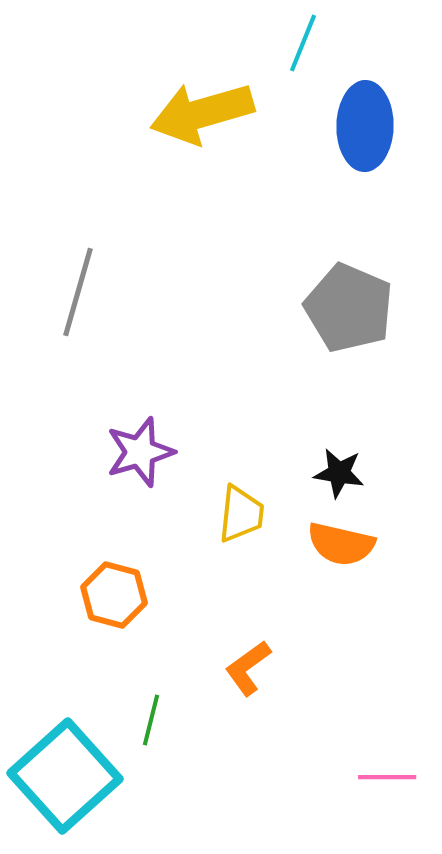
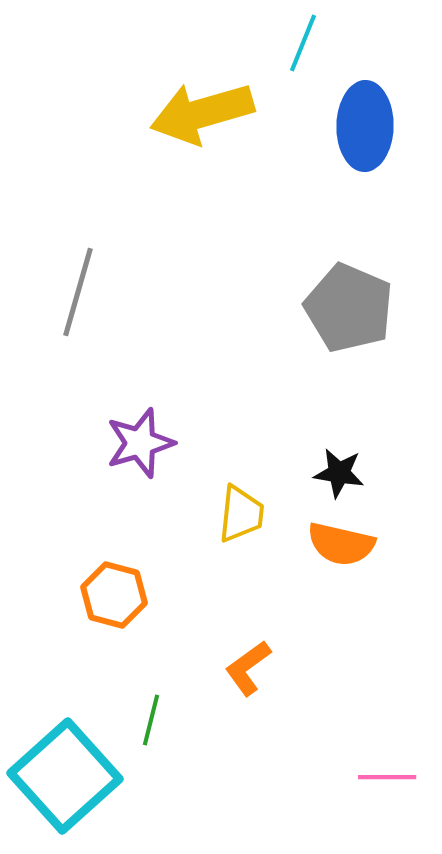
purple star: moved 9 px up
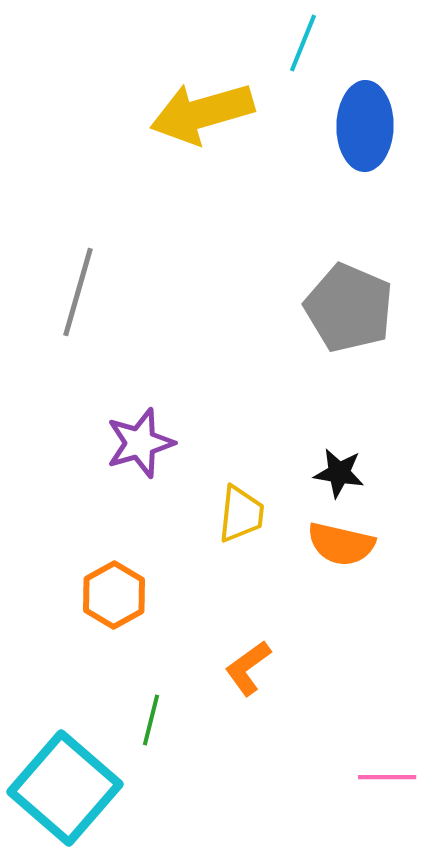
orange hexagon: rotated 16 degrees clockwise
cyan square: moved 12 px down; rotated 7 degrees counterclockwise
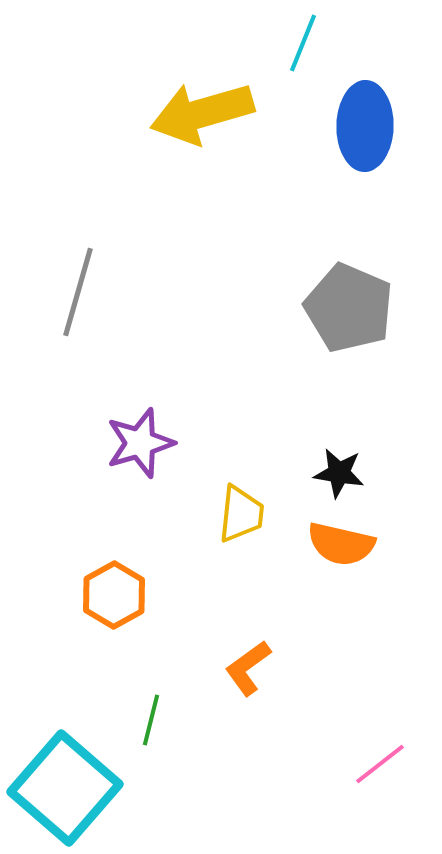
pink line: moved 7 px left, 13 px up; rotated 38 degrees counterclockwise
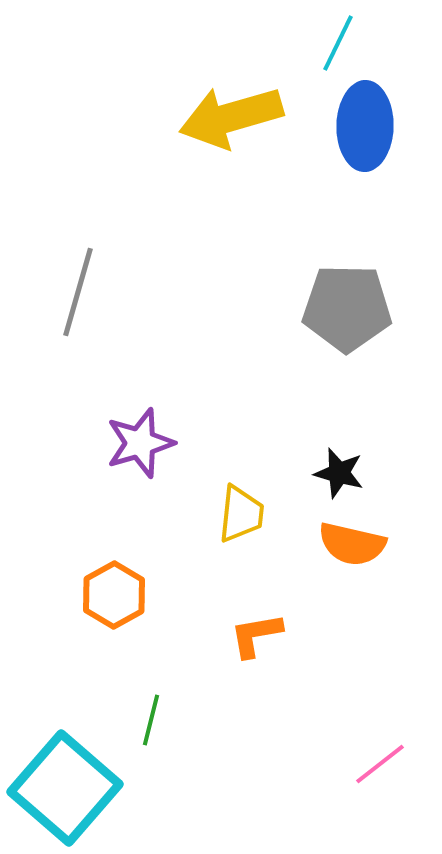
cyan line: moved 35 px right; rotated 4 degrees clockwise
yellow arrow: moved 29 px right, 4 px down
gray pentagon: moved 2 px left; rotated 22 degrees counterclockwise
black star: rotated 6 degrees clockwise
orange semicircle: moved 11 px right
orange L-shape: moved 8 px right, 33 px up; rotated 26 degrees clockwise
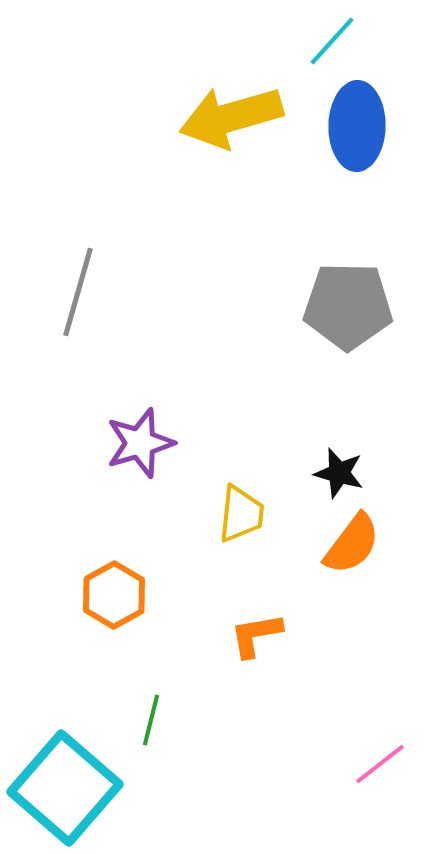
cyan line: moved 6 px left, 2 px up; rotated 16 degrees clockwise
blue ellipse: moved 8 px left
gray pentagon: moved 1 px right, 2 px up
orange semicircle: rotated 66 degrees counterclockwise
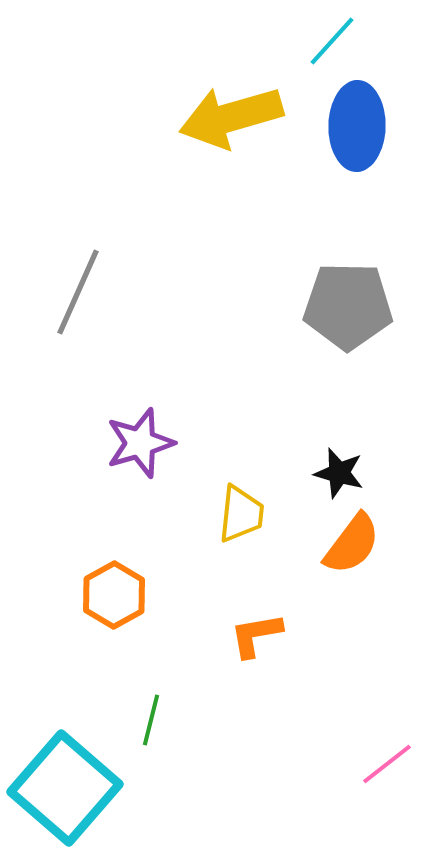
gray line: rotated 8 degrees clockwise
pink line: moved 7 px right
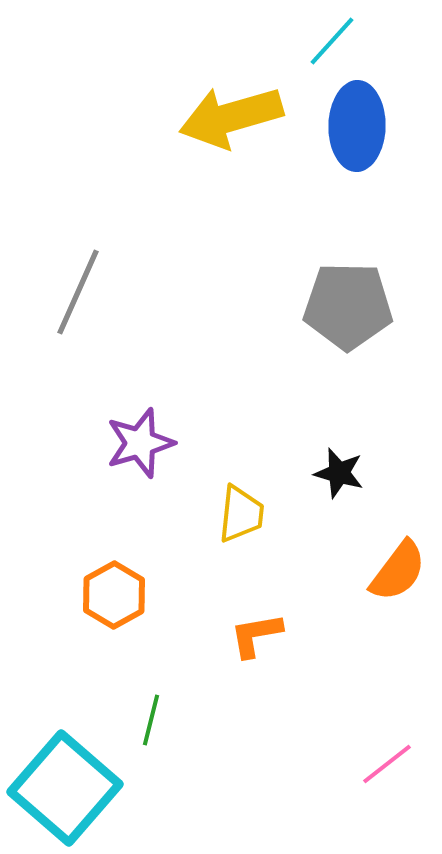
orange semicircle: moved 46 px right, 27 px down
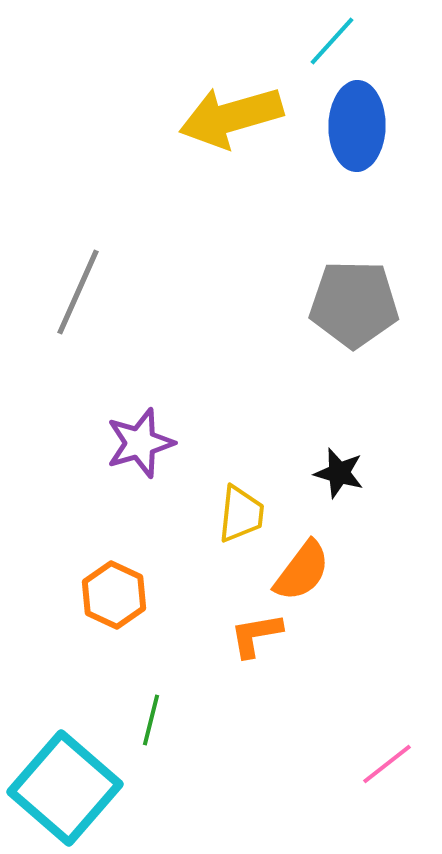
gray pentagon: moved 6 px right, 2 px up
orange semicircle: moved 96 px left
orange hexagon: rotated 6 degrees counterclockwise
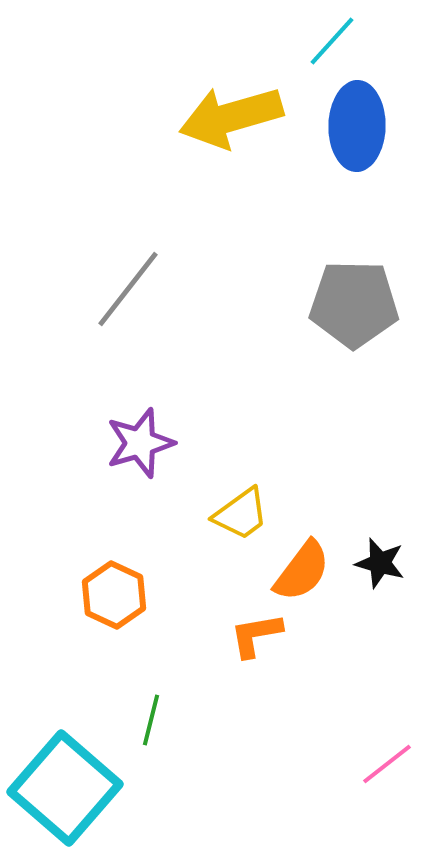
gray line: moved 50 px right, 3 px up; rotated 14 degrees clockwise
black star: moved 41 px right, 90 px down
yellow trapezoid: rotated 48 degrees clockwise
